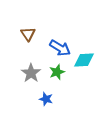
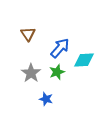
blue arrow: rotated 80 degrees counterclockwise
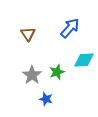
blue arrow: moved 10 px right, 20 px up
gray star: moved 1 px right, 2 px down
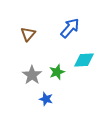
brown triangle: rotated 14 degrees clockwise
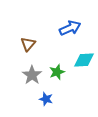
blue arrow: rotated 25 degrees clockwise
brown triangle: moved 10 px down
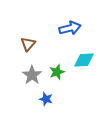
blue arrow: rotated 10 degrees clockwise
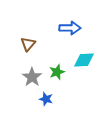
blue arrow: rotated 15 degrees clockwise
gray star: moved 2 px down
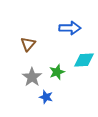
blue star: moved 2 px up
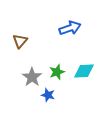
blue arrow: rotated 20 degrees counterclockwise
brown triangle: moved 8 px left, 3 px up
cyan diamond: moved 11 px down
blue star: moved 2 px right, 2 px up
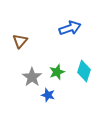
cyan diamond: rotated 70 degrees counterclockwise
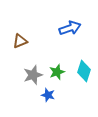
brown triangle: rotated 28 degrees clockwise
gray star: moved 1 px right, 2 px up; rotated 18 degrees clockwise
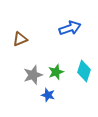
brown triangle: moved 2 px up
green star: moved 1 px left
